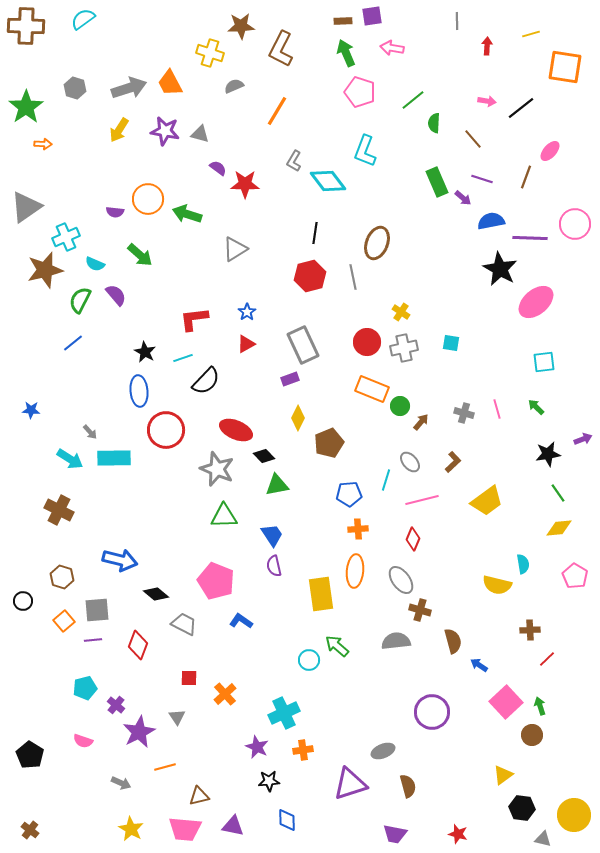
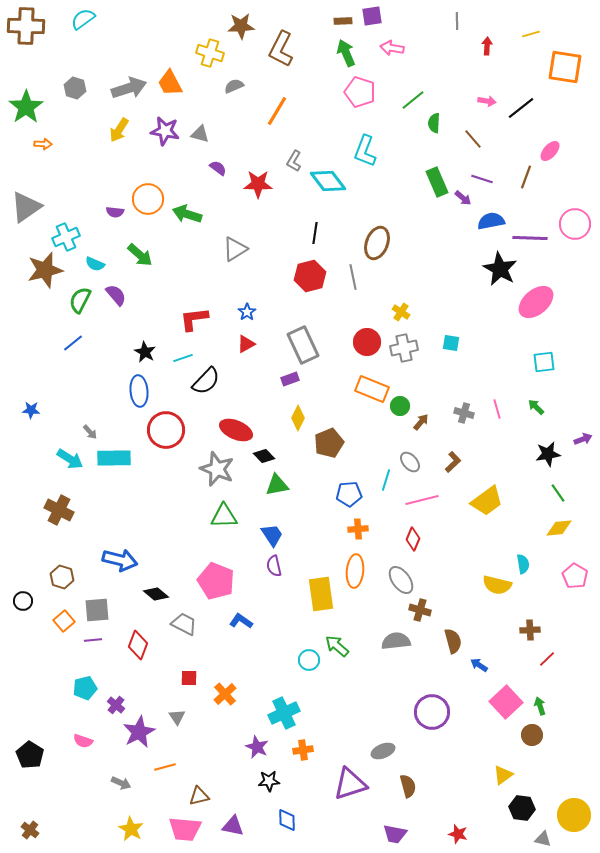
red star at (245, 184): moved 13 px right
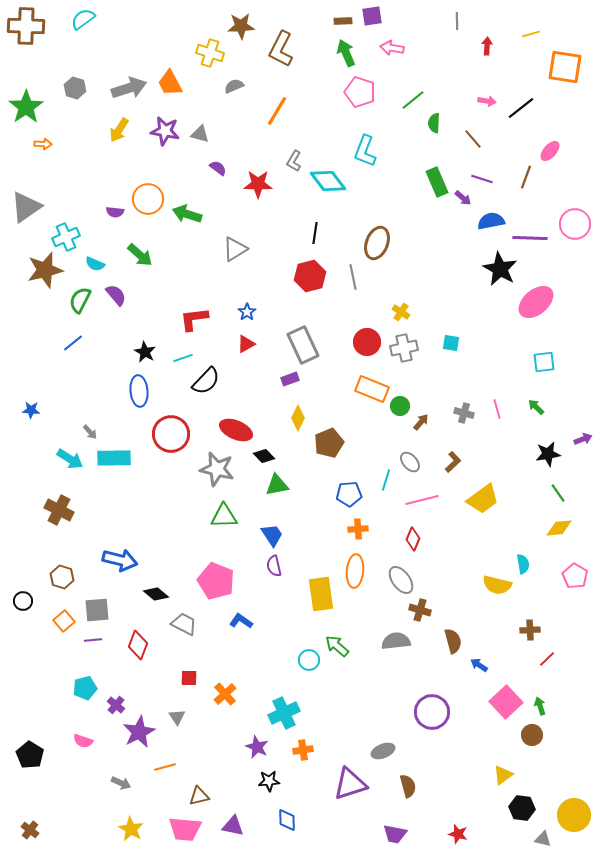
red circle at (166, 430): moved 5 px right, 4 px down
gray star at (217, 469): rotated 8 degrees counterclockwise
yellow trapezoid at (487, 501): moved 4 px left, 2 px up
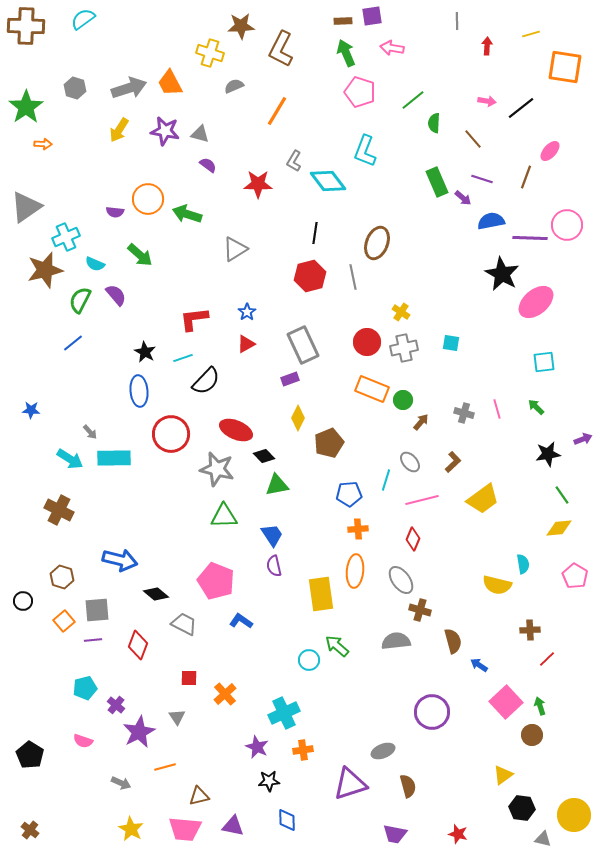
purple semicircle at (218, 168): moved 10 px left, 3 px up
pink circle at (575, 224): moved 8 px left, 1 px down
black star at (500, 269): moved 2 px right, 5 px down
green circle at (400, 406): moved 3 px right, 6 px up
green line at (558, 493): moved 4 px right, 2 px down
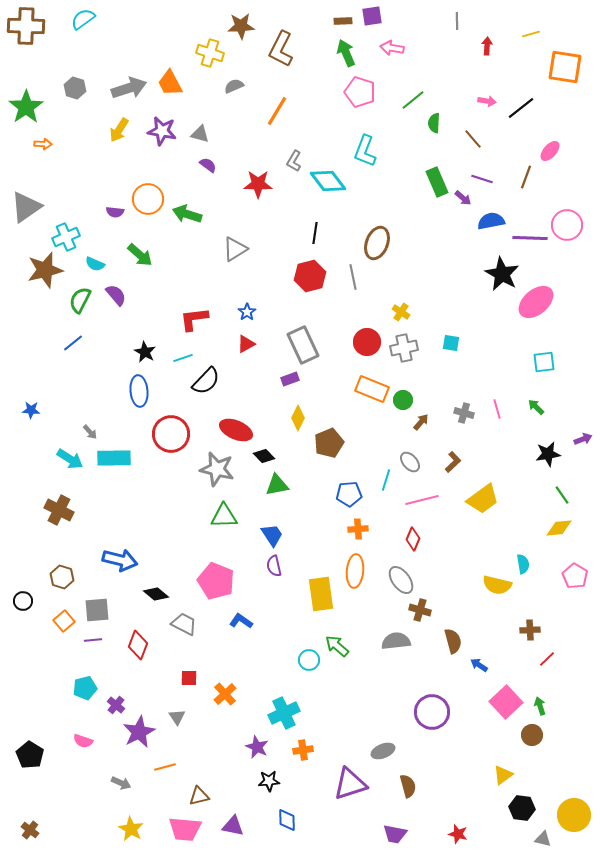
purple star at (165, 131): moved 3 px left
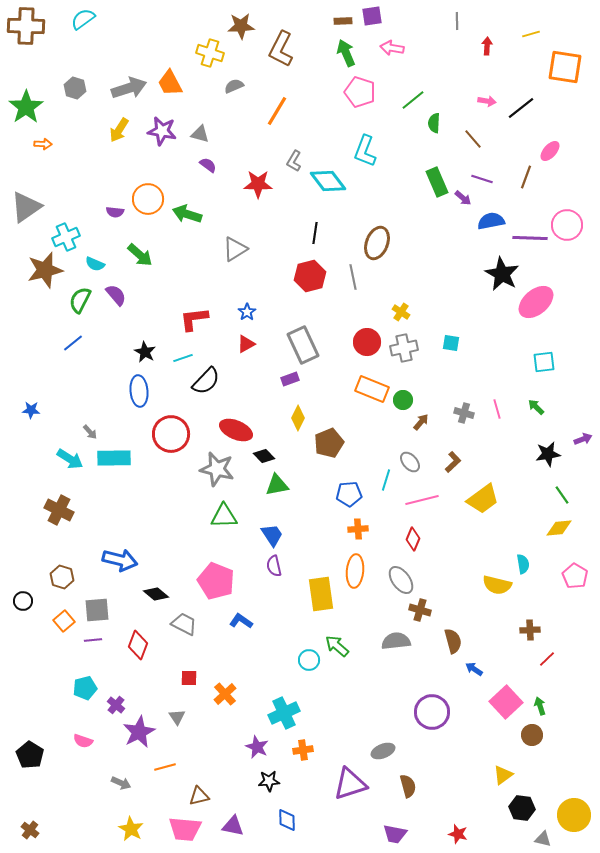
blue arrow at (479, 665): moved 5 px left, 4 px down
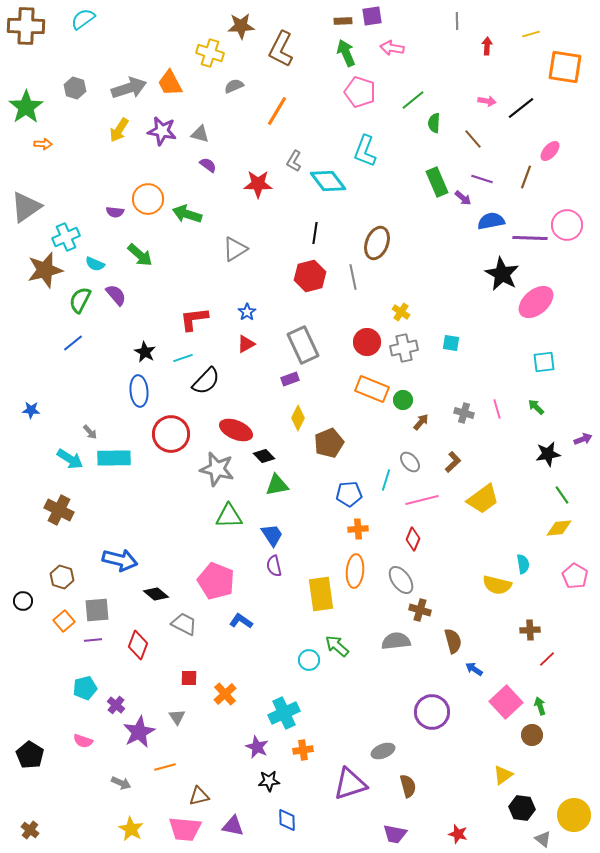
green triangle at (224, 516): moved 5 px right
gray triangle at (543, 839): rotated 24 degrees clockwise
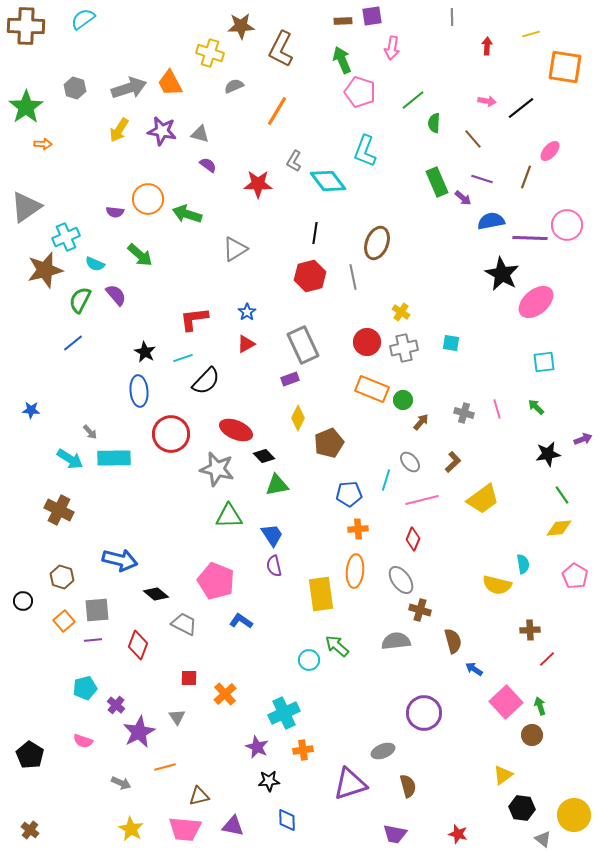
gray line at (457, 21): moved 5 px left, 4 px up
pink arrow at (392, 48): rotated 90 degrees counterclockwise
green arrow at (346, 53): moved 4 px left, 7 px down
purple circle at (432, 712): moved 8 px left, 1 px down
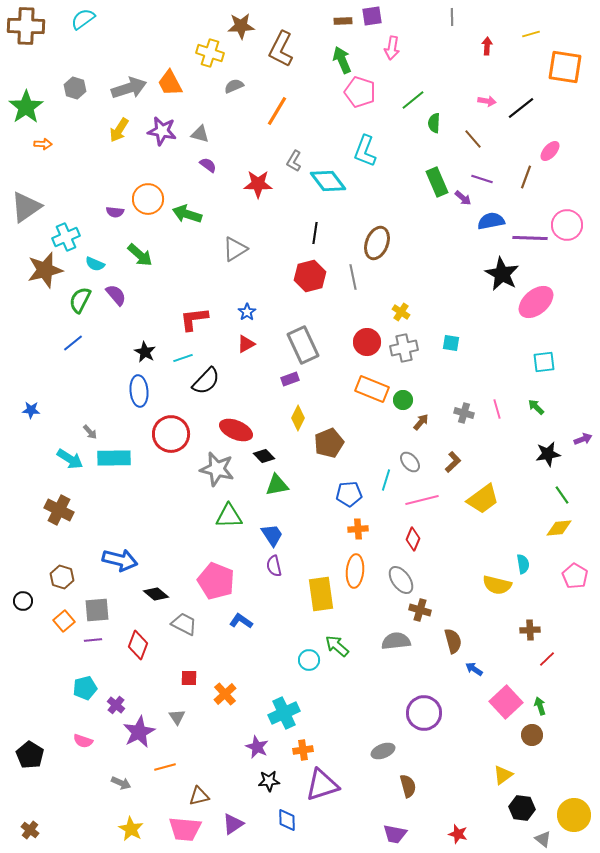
purple triangle at (350, 784): moved 28 px left, 1 px down
purple triangle at (233, 826): moved 2 px up; rotated 45 degrees counterclockwise
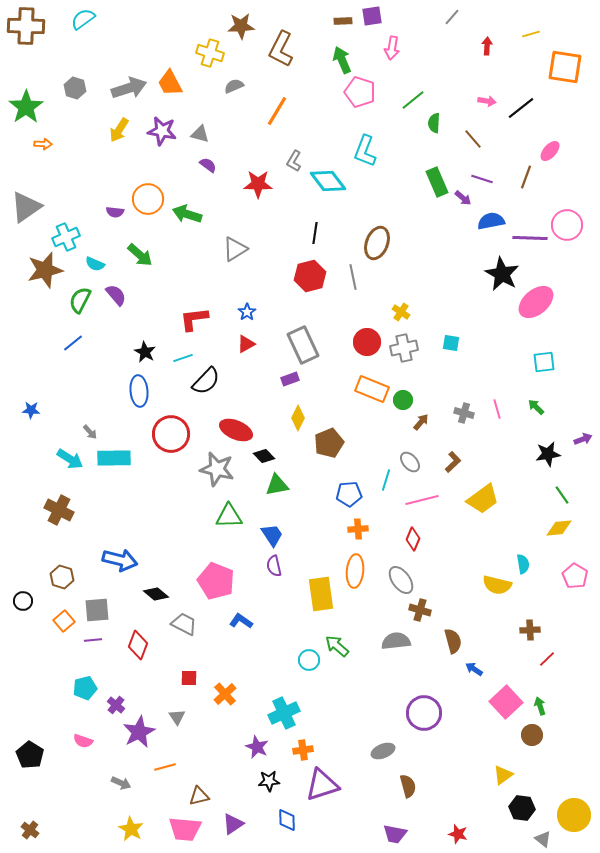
gray line at (452, 17): rotated 42 degrees clockwise
